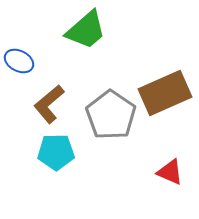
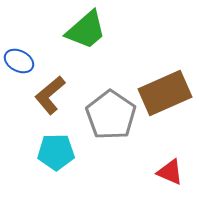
brown L-shape: moved 1 px right, 9 px up
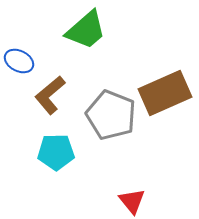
gray pentagon: rotated 12 degrees counterclockwise
red triangle: moved 38 px left, 29 px down; rotated 28 degrees clockwise
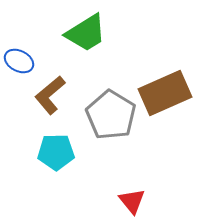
green trapezoid: moved 3 px down; rotated 9 degrees clockwise
gray pentagon: rotated 9 degrees clockwise
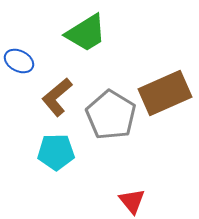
brown L-shape: moved 7 px right, 2 px down
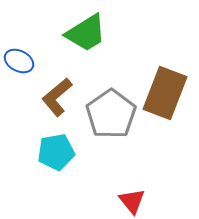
brown rectangle: rotated 45 degrees counterclockwise
gray pentagon: moved 1 px up; rotated 6 degrees clockwise
cyan pentagon: rotated 9 degrees counterclockwise
